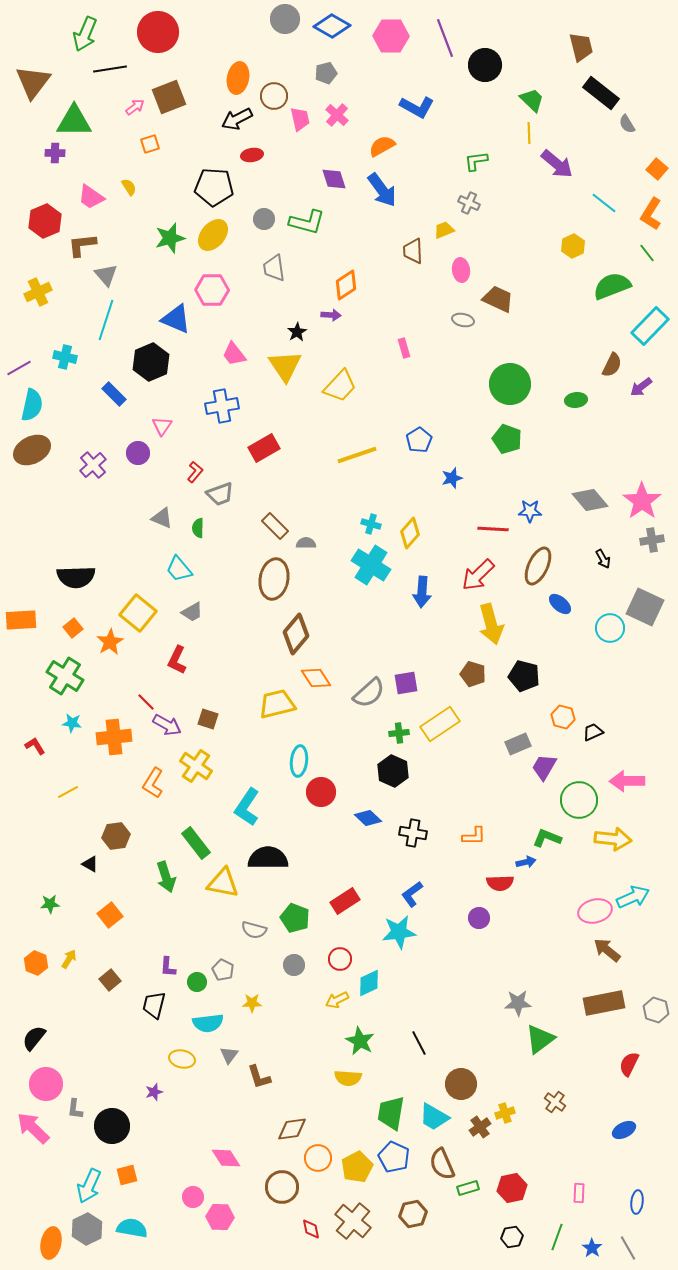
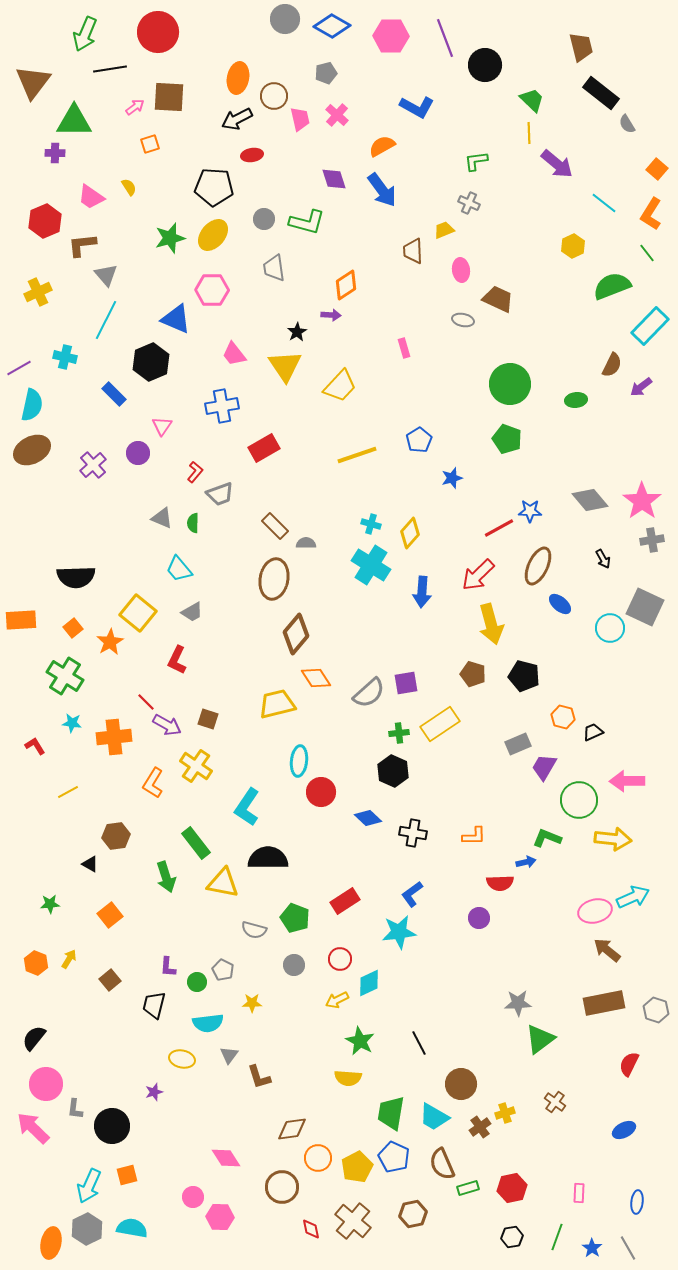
brown square at (169, 97): rotated 24 degrees clockwise
cyan line at (106, 320): rotated 9 degrees clockwise
green semicircle at (198, 528): moved 5 px left, 5 px up
red line at (493, 529): moved 6 px right, 1 px up; rotated 32 degrees counterclockwise
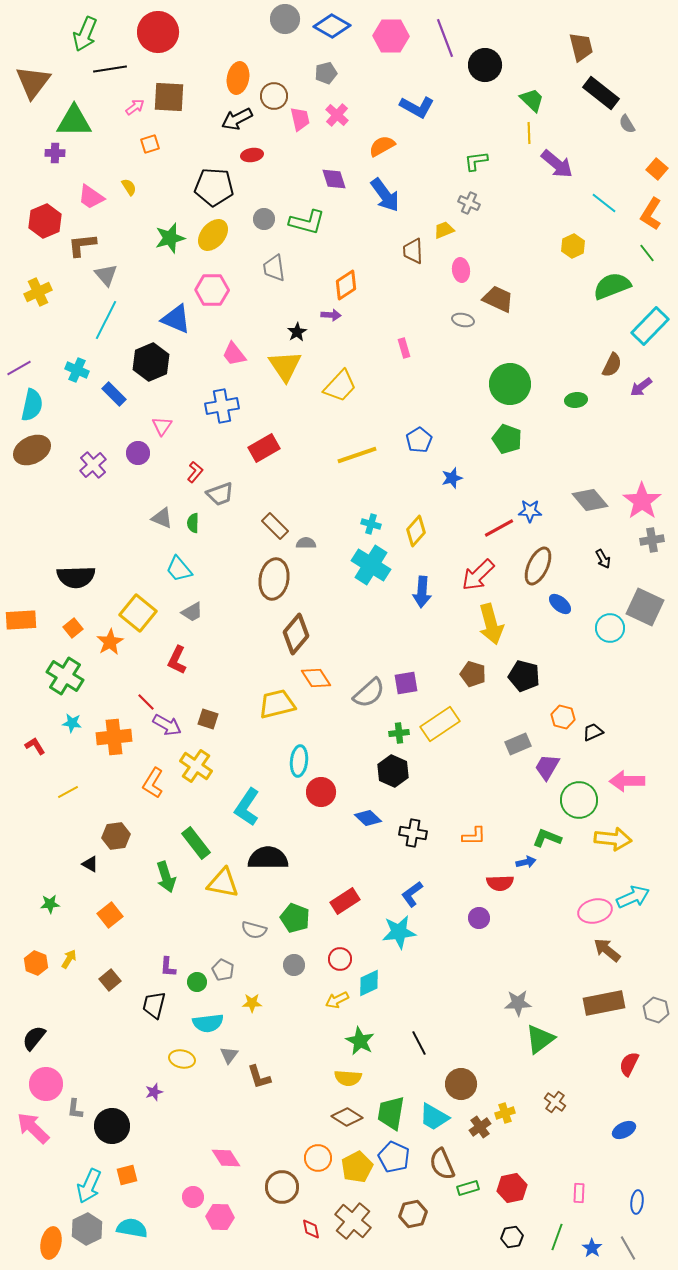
blue arrow at (382, 190): moved 3 px right, 5 px down
cyan cross at (65, 357): moved 12 px right, 13 px down; rotated 10 degrees clockwise
yellow diamond at (410, 533): moved 6 px right, 2 px up
purple trapezoid at (544, 767): moved 3 px right
brown diamond at (292, 1129): moved 55 px right, 12 px up; rotated 40 degrees clockwise
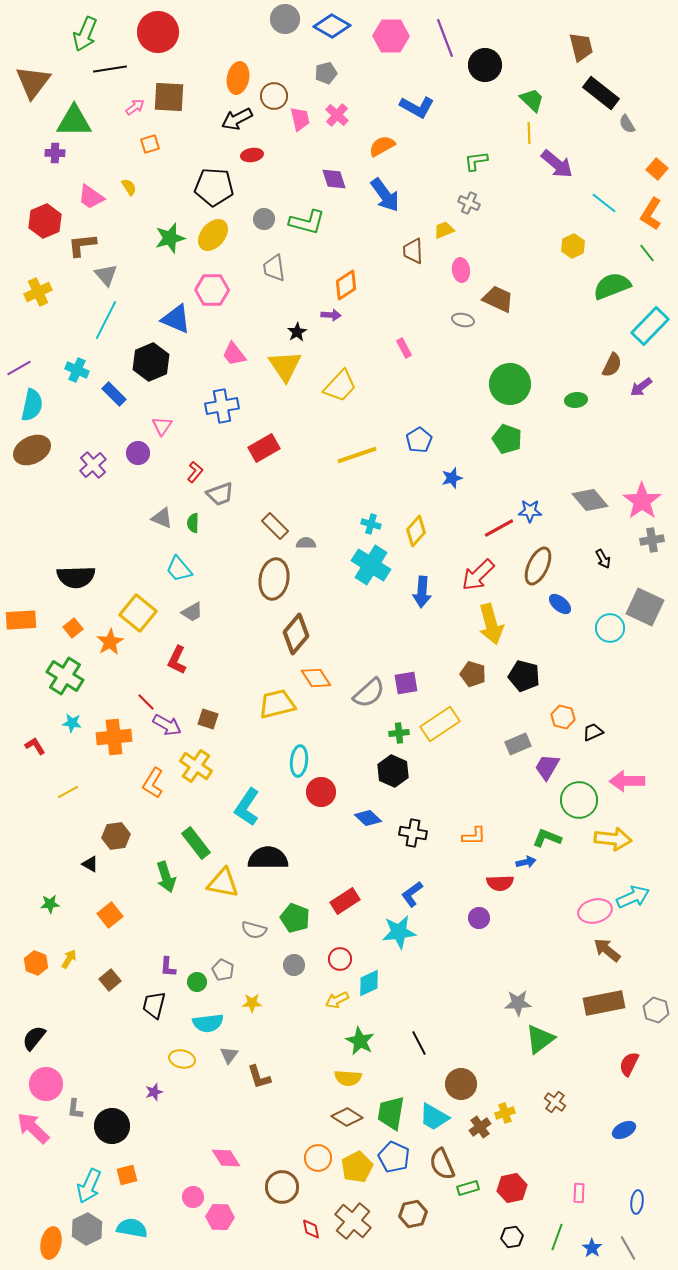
pink rectangle at (404, 348): rotated 12 degrees counterclockwise
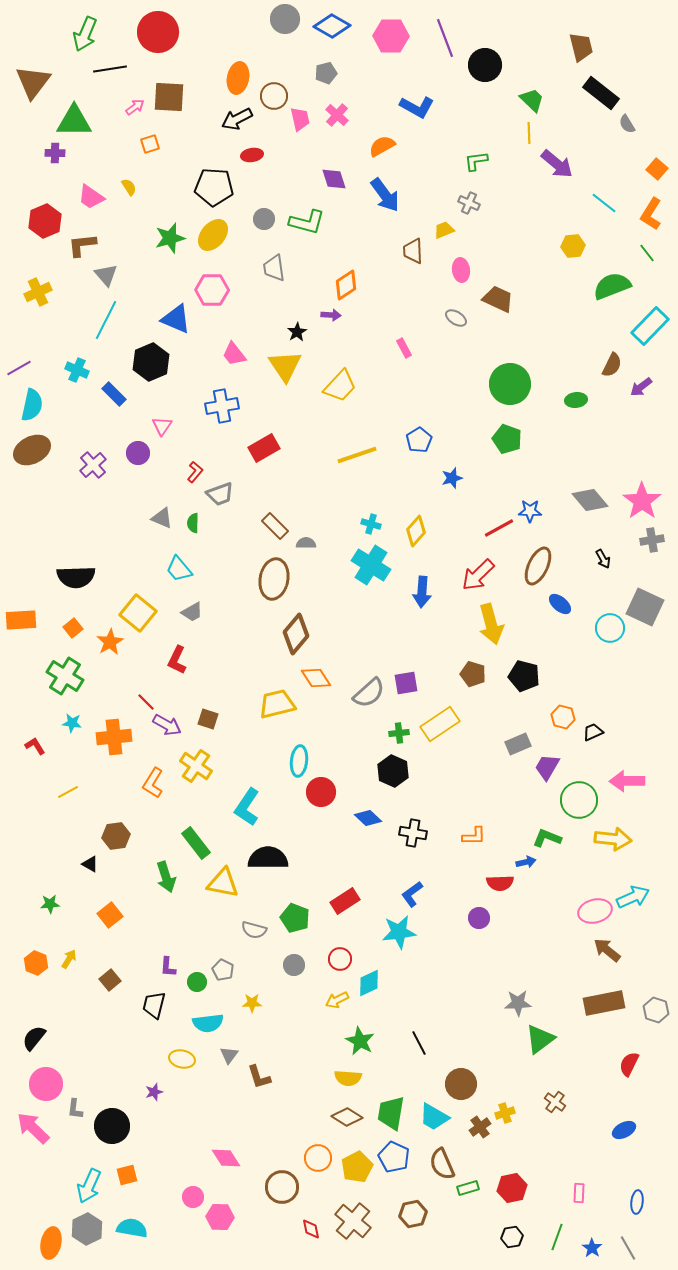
yellow hexagon at (573, 246): rotated 20 degrees clockwise
gray ellipse at (463, 320): moved 7 px left, 2 px up; rotated 20 degrees clockwise
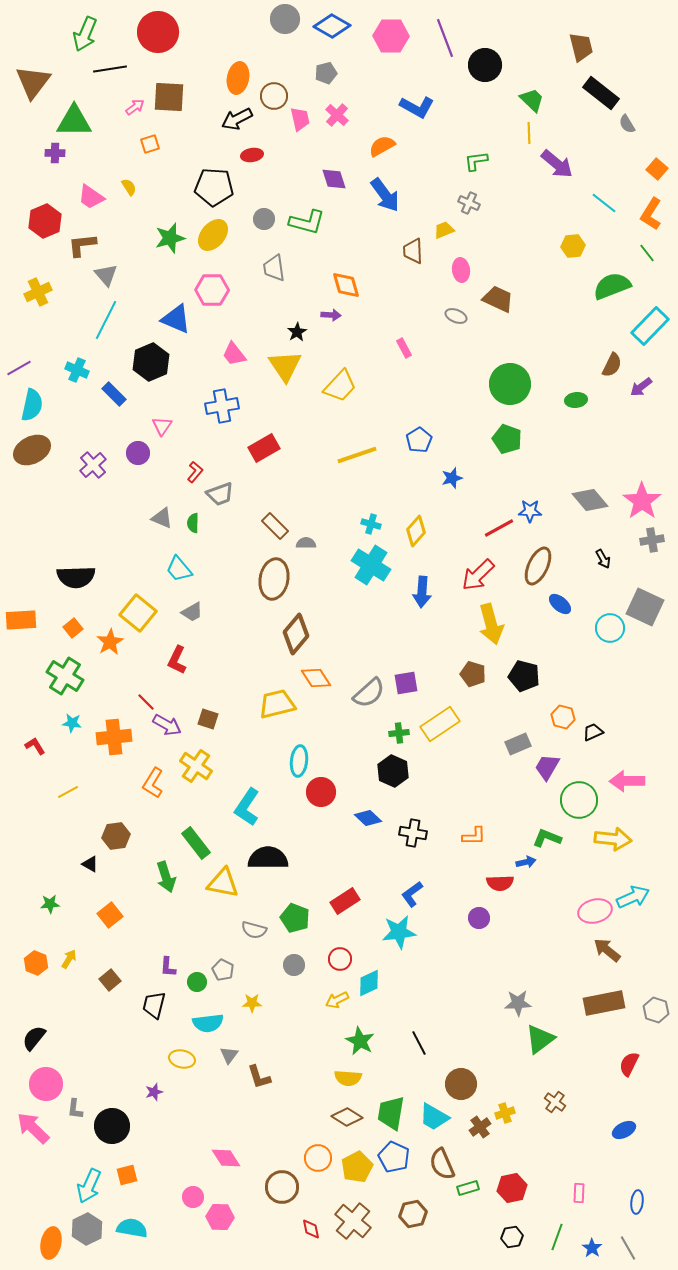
orange diamond at (346, 285): rotated 72 degrees counterclockwise
gray ellipse at (456, 318): moved 2 px up; rotated 10 degrees counterclockwise
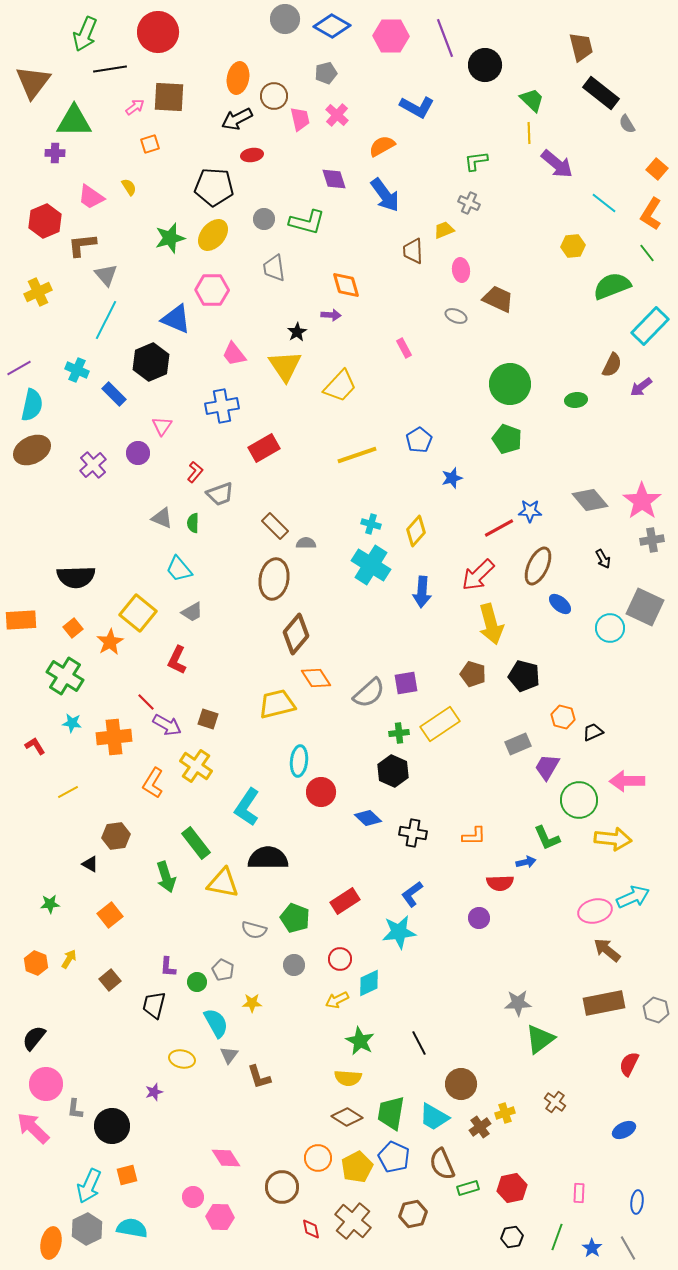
green L-shape at (547, 838): rotated 136 degrees counterclockwise
cyan semicircle at (208, 1023): moved 8 px right; rotated 112 degrees counterclockwise
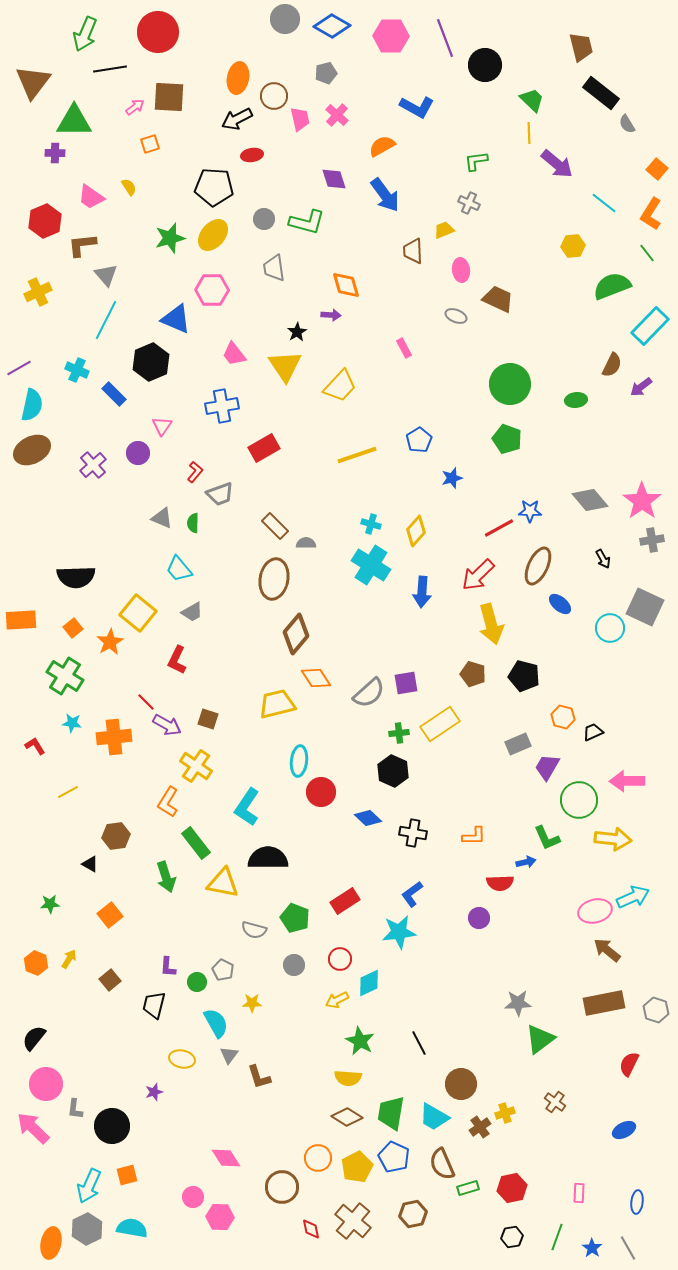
orange L-shape at (153, 783): moved 15 px right, 19 px down
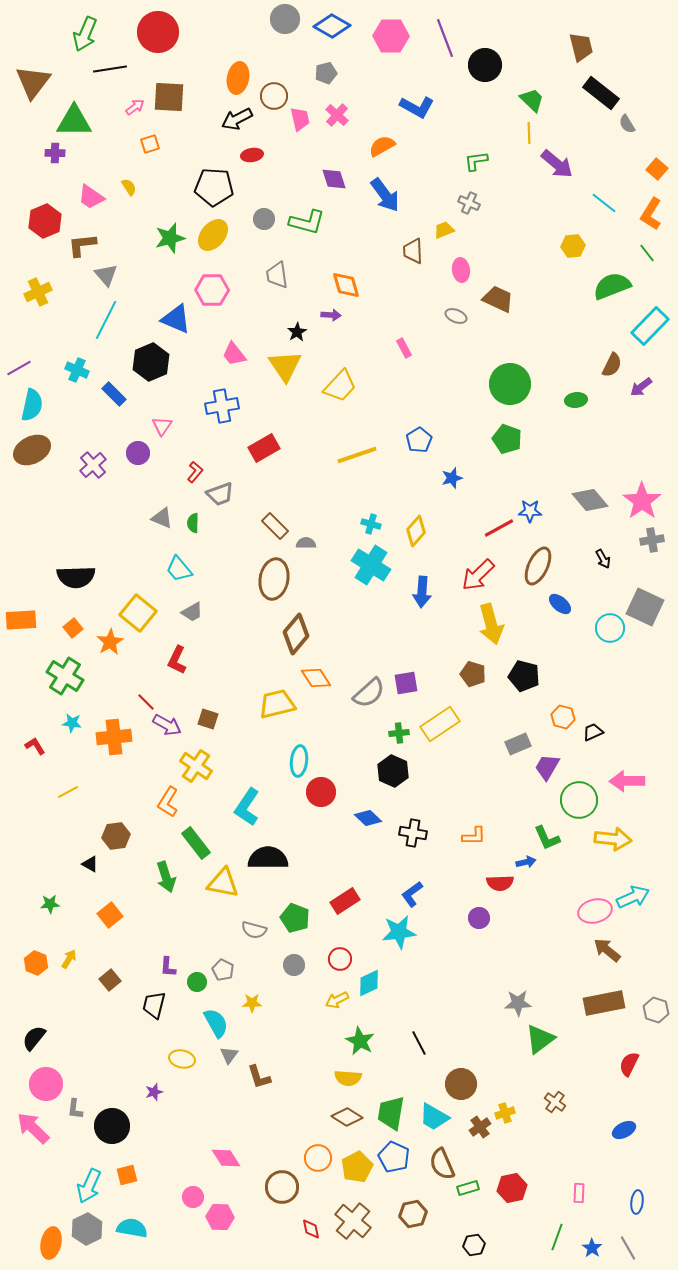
gray trapezoid at (274, 268): moved 3 px right, 7 px down
black hexagon at (512, 1237): moved 38 px left, 8 px down
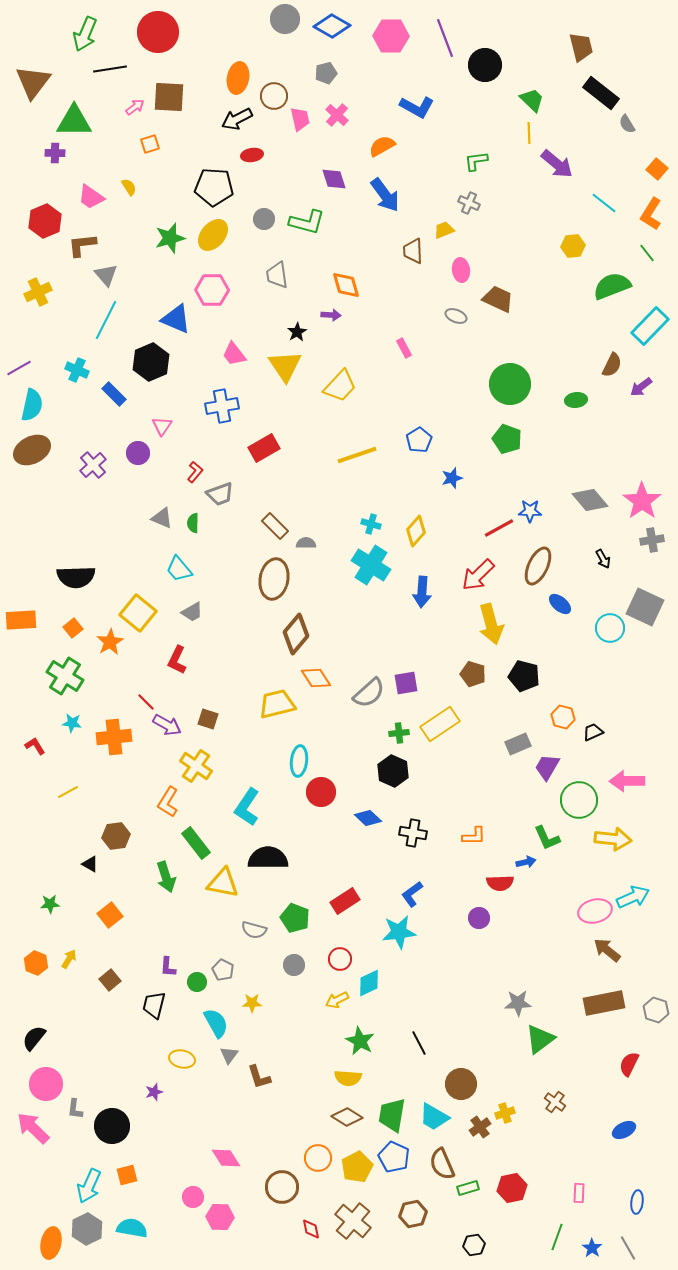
green trapezoid at (391, 1113): moved 1 px right, 2 px down
